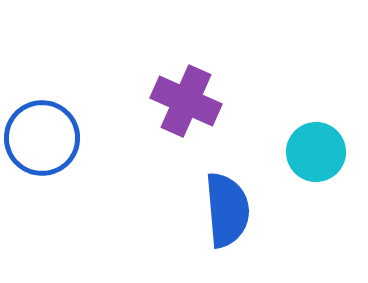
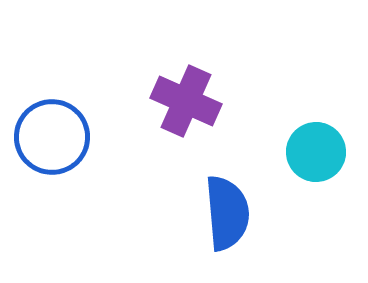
blue circle: moved 10 px right, 1 px up
blue semicircle: moved 3 px down
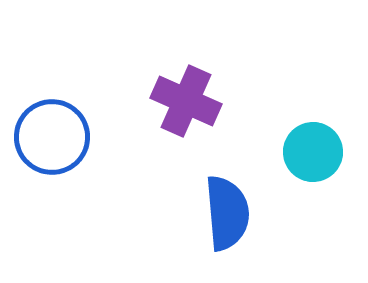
cyan circle: moved 3 px left
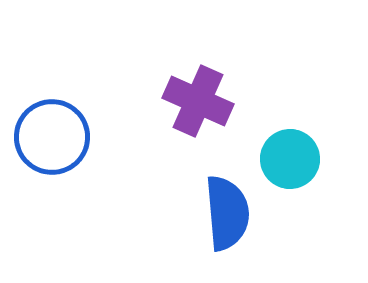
purple cross: moved 12 px right
cyan circle: moved 23 px left, 7 px down
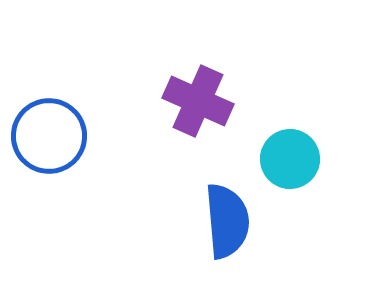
blue circle: moved 3 px left, 1 px up
blue semicircle: moved 8 px down
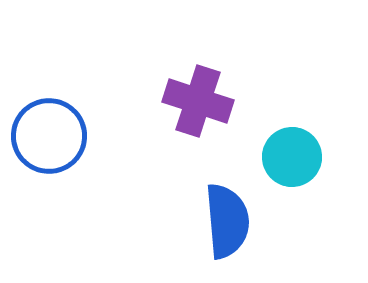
purple cross: rotated 6 degrees counterclockwise
cyan circle: moved 2 px right, 2 px up
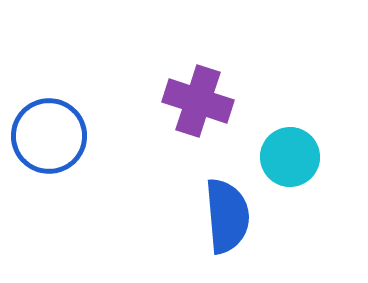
cyan circle: moved 2 px left
blue semicircle: moved 5 px up
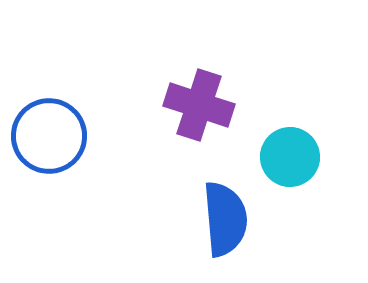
purple cross: moved 1 px right, 4 px down
blue semicircle: moved 2 px left, 3 px down
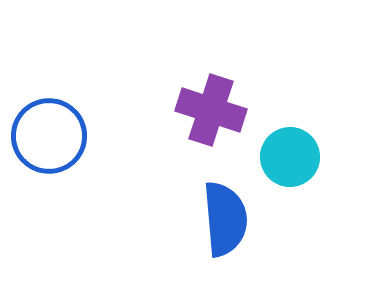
purple cross: moved 12 px right, 5 px down
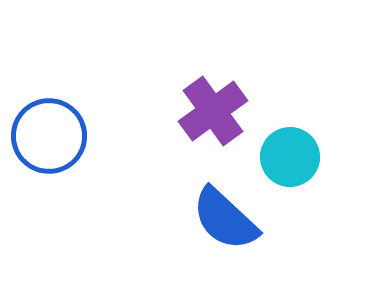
purple cross: moved 2 px right, 1 px down; rotated 36 degrees clockwise
blue semicircle: rotated 138 degrees clockwise
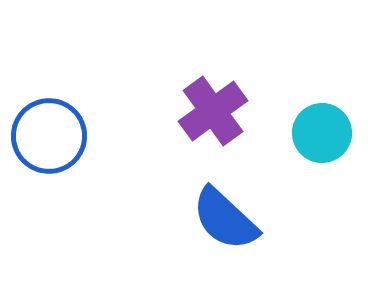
cyan circle: moved 32 px right, 24 px up
